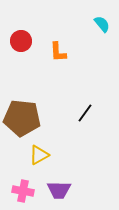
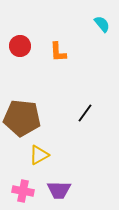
red circle: moved 1 px left, 5 px down
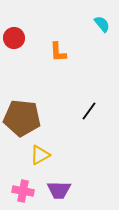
red circle: moved 6 px left, 8 px up
black line: moved 4 px right, 2 px up
yellow triangle: moved 1 px right
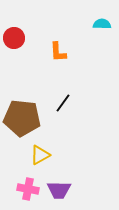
cyan semicircle: rotated 48 degrees counterclockwise
black line: moved 26 px left, 8 px up
pink cross: moved 5 px right, 2 px up
